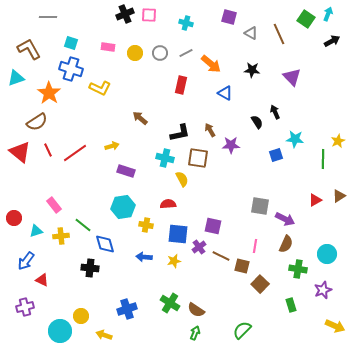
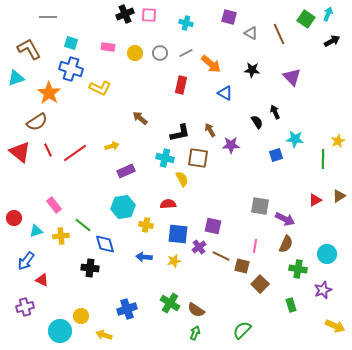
purple rectangle at (126, 171): rotated 42 degrees counterclockwise
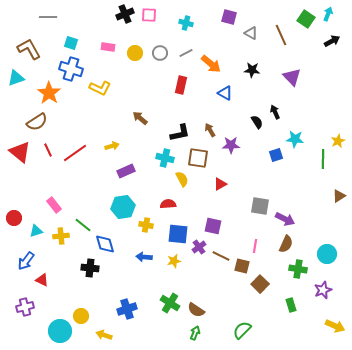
brown line at (279, 34): moved 2 px right, 1 px down
red triangle at (315, 200): moved 95 px left, 16 px up
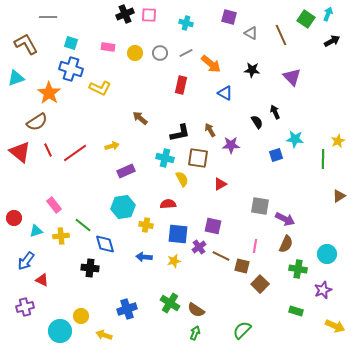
brown L-shape at (29, 49): moved 3 px left, 5 px up
green rectangle at (291, 305): moved 5 px right, 6 px down; rotated 56 degrees counterclockwise
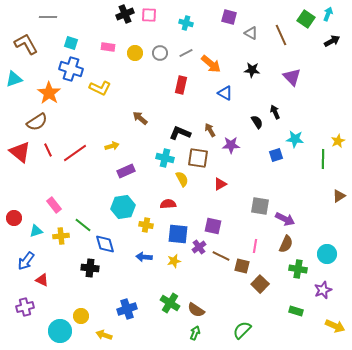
cyan triangle at (16, 78): moved 2 px left, 1 px down
black L-shape at (180, 133): rotated 145 degrees counterclockwise
